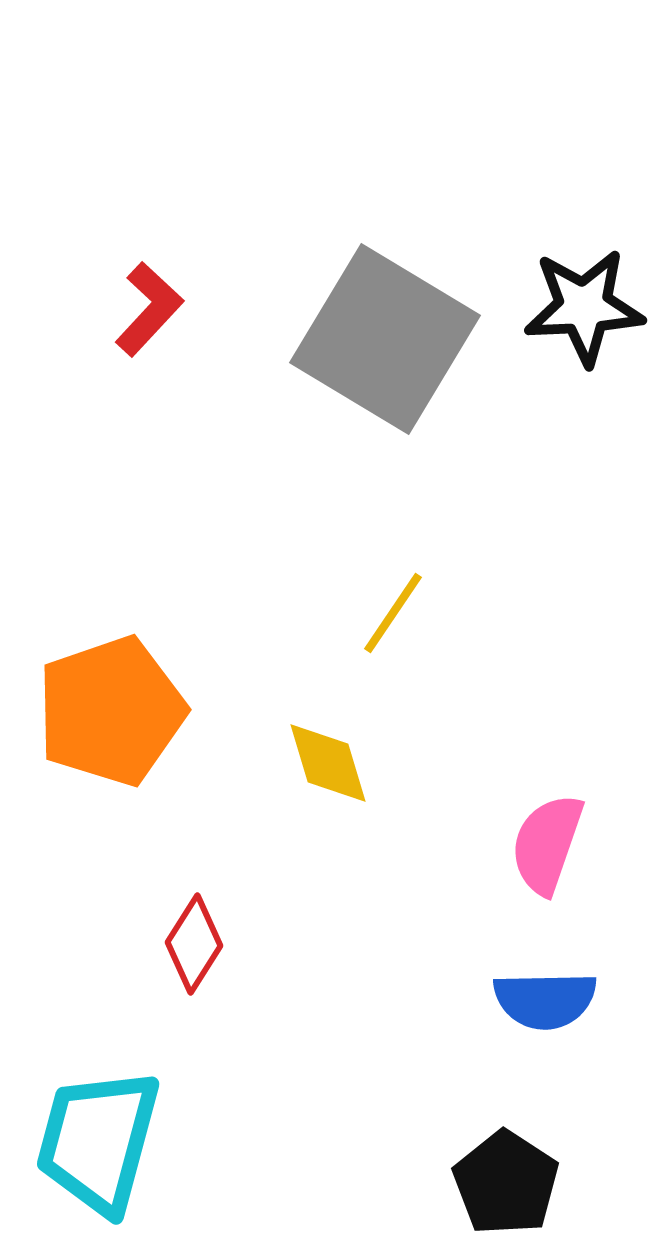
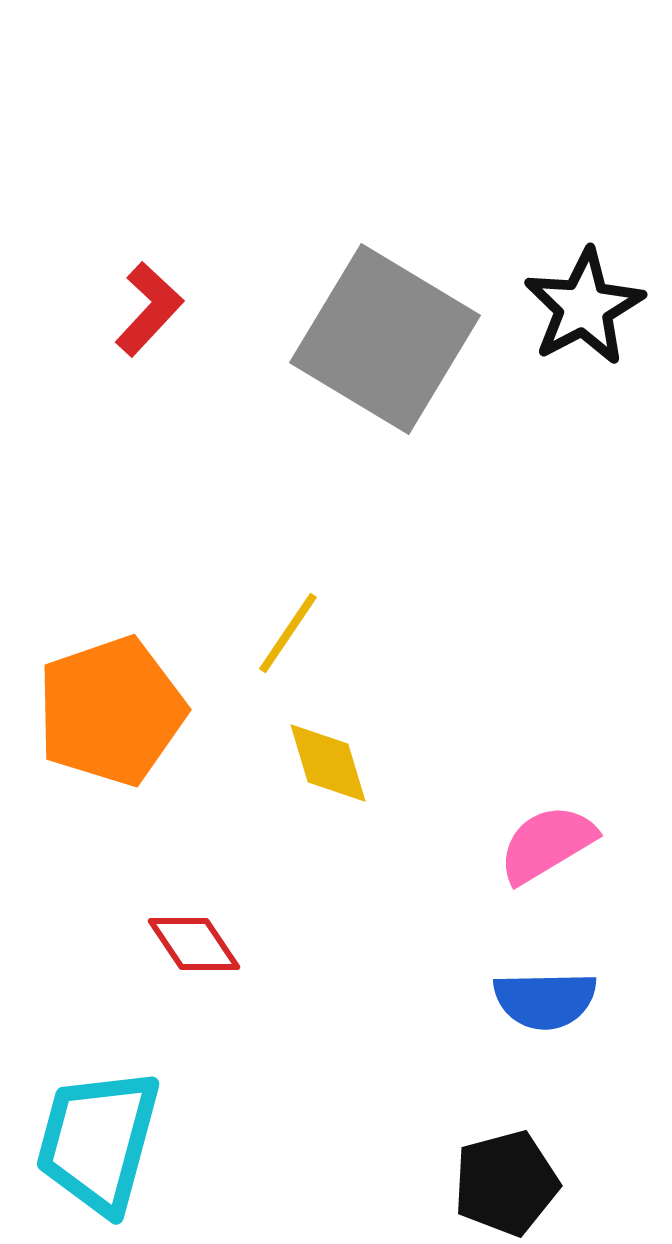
black star: rotated 25 degrees counterclockwise
yellow line: moved 105 px left, 20 px down
pink semicircle: rotated 40 degrees clockwise
red diamond: rotated 66 degrees counterclockwise
black pentagon: rotated 24 degrees clockwise
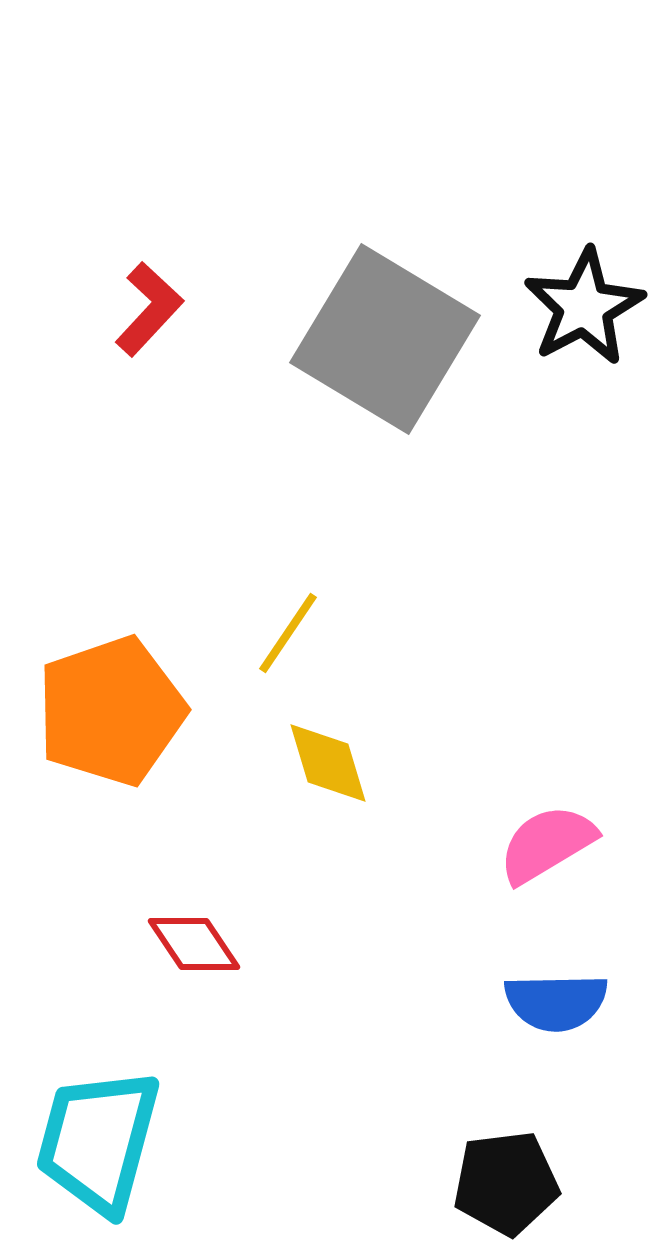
blue semicircle: moved 11 px right, 2 px down
black pentagon: rotated 8 degrees clockwise
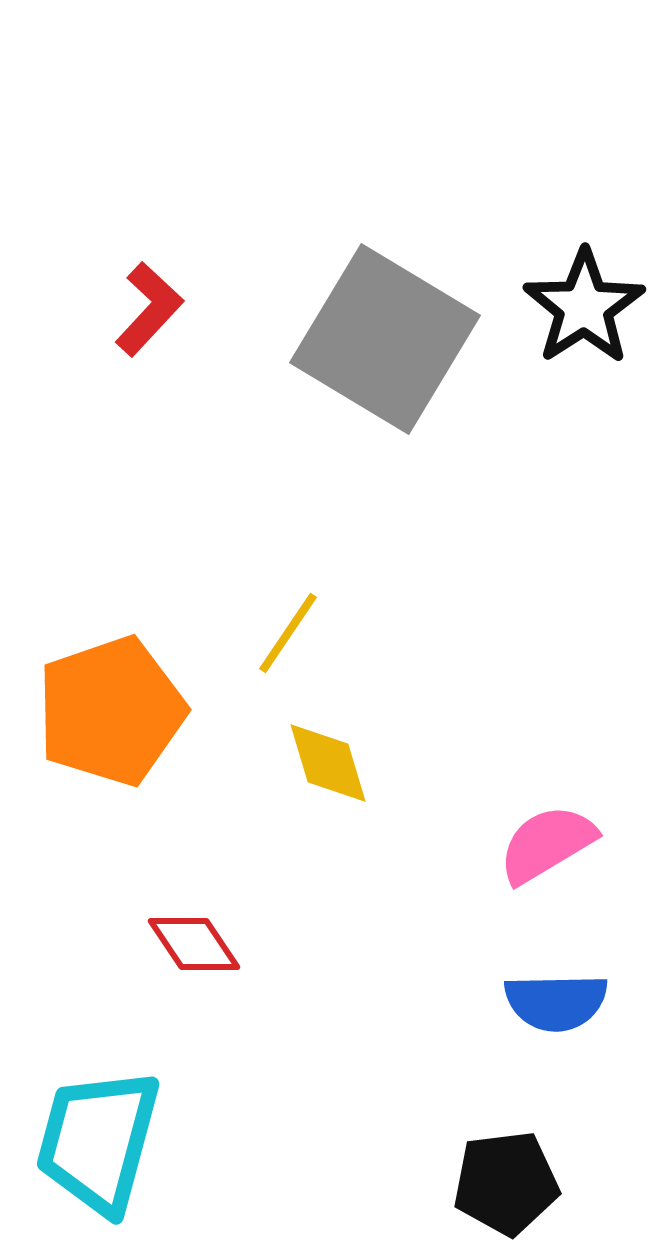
black star: rotated 5 degrees counterclockwise
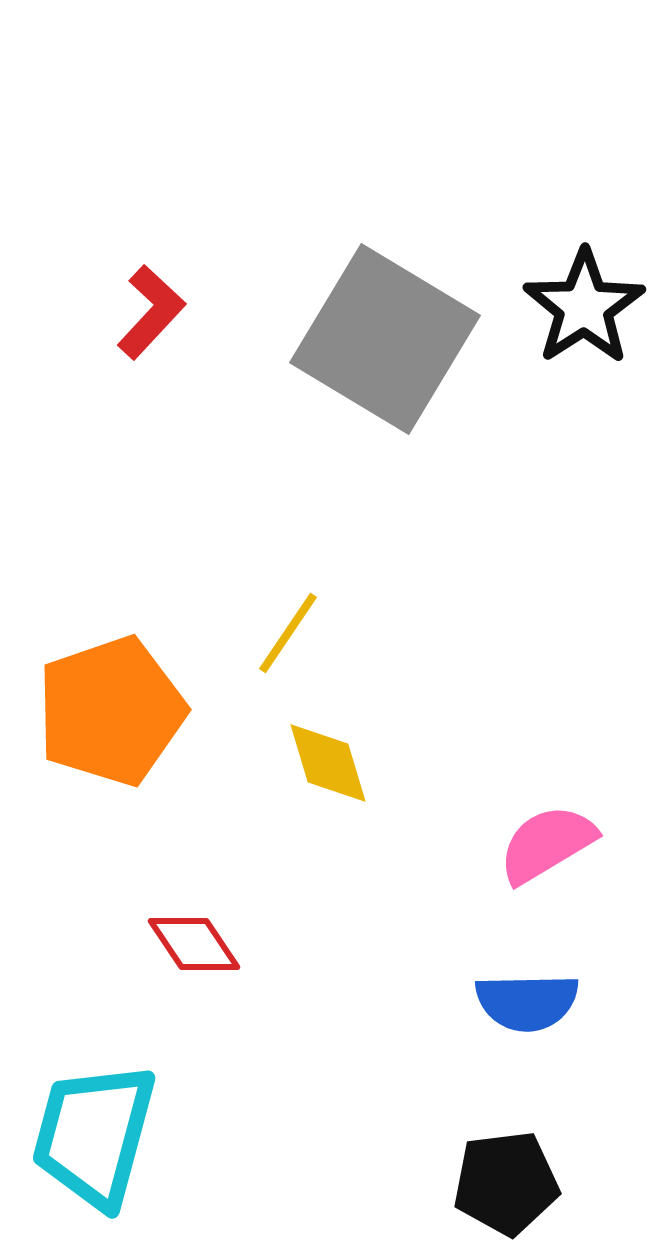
red L-shape: moved 2 px right, 3 px down
blue semicircle: moved 29 px left
cyan trapezoid: moved 4 px left, 6 px up
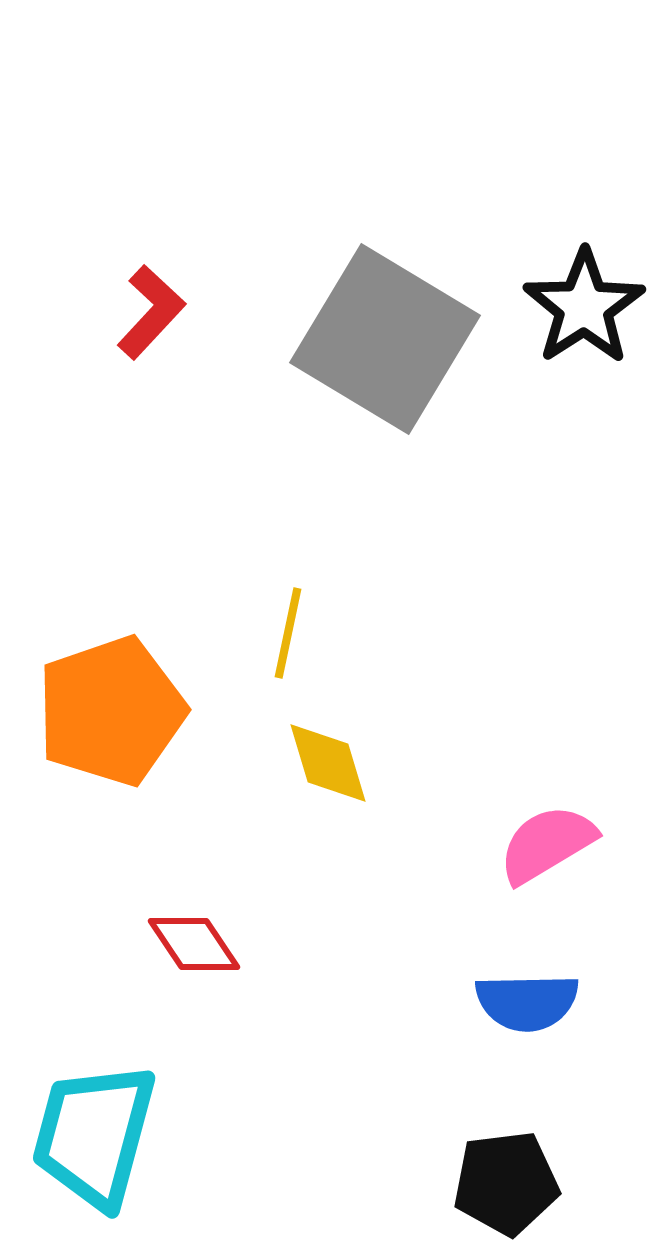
yellow line: rotated 22 degrees counterclockwise
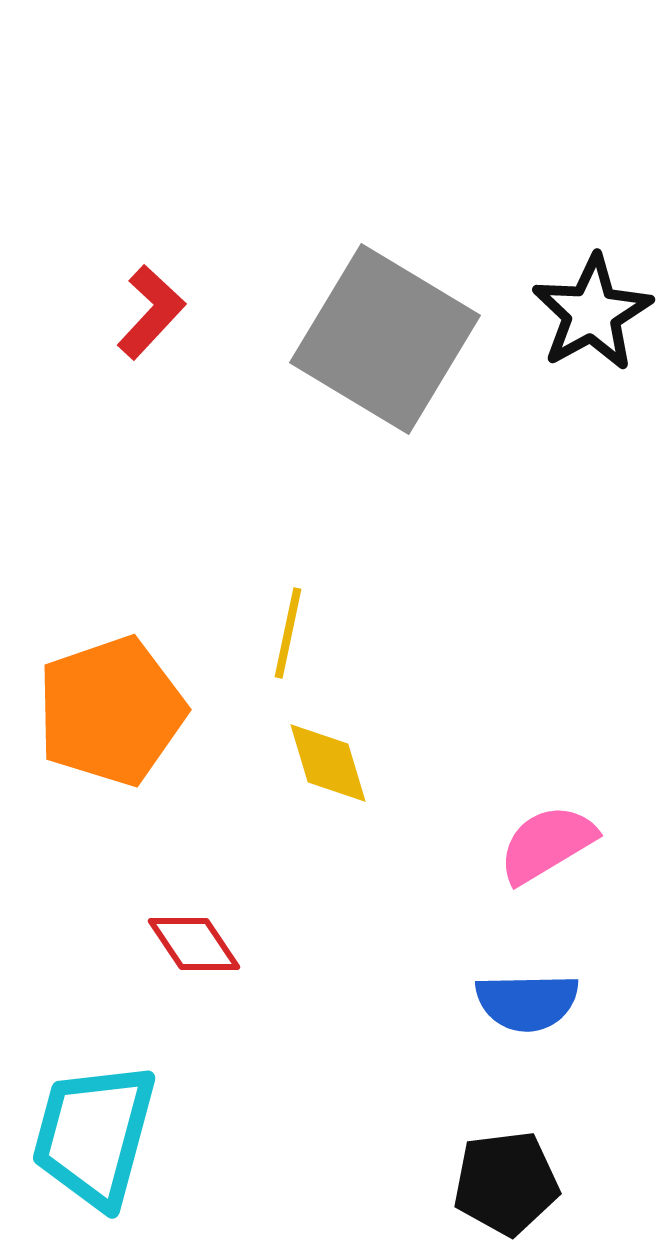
black star: moved 8 px right, 6 px down; rotated 4 degrees clockwise
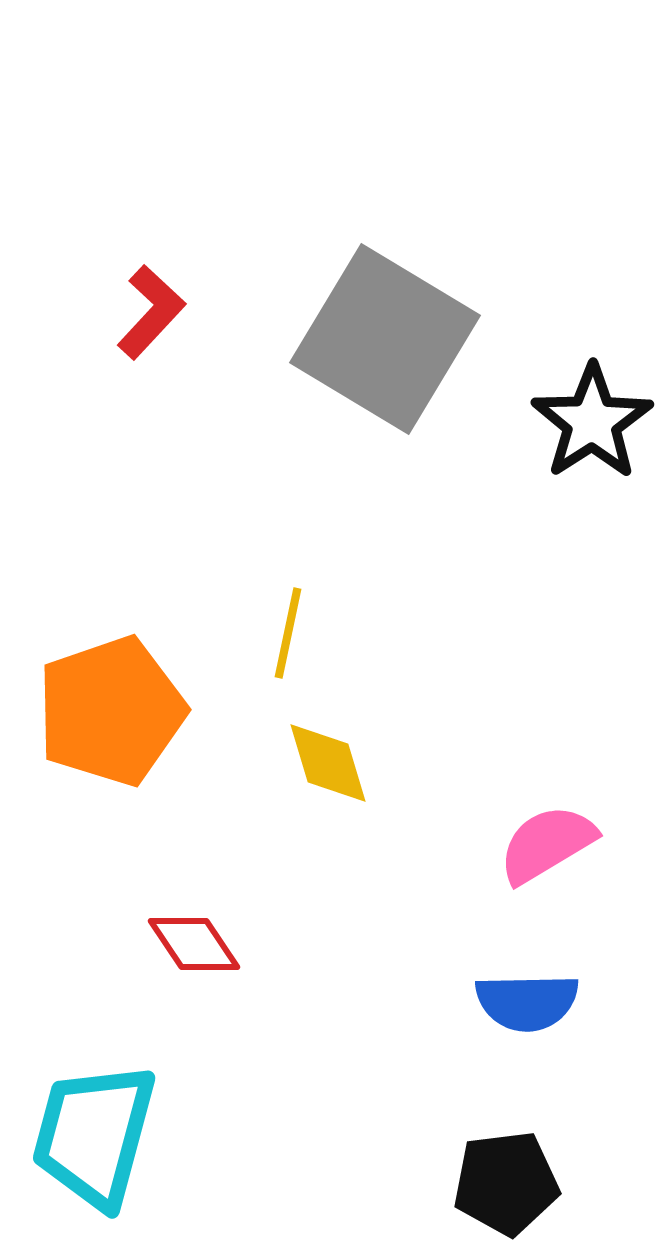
black star: moved 109 px down; rotated 4 degrees counterclockwise
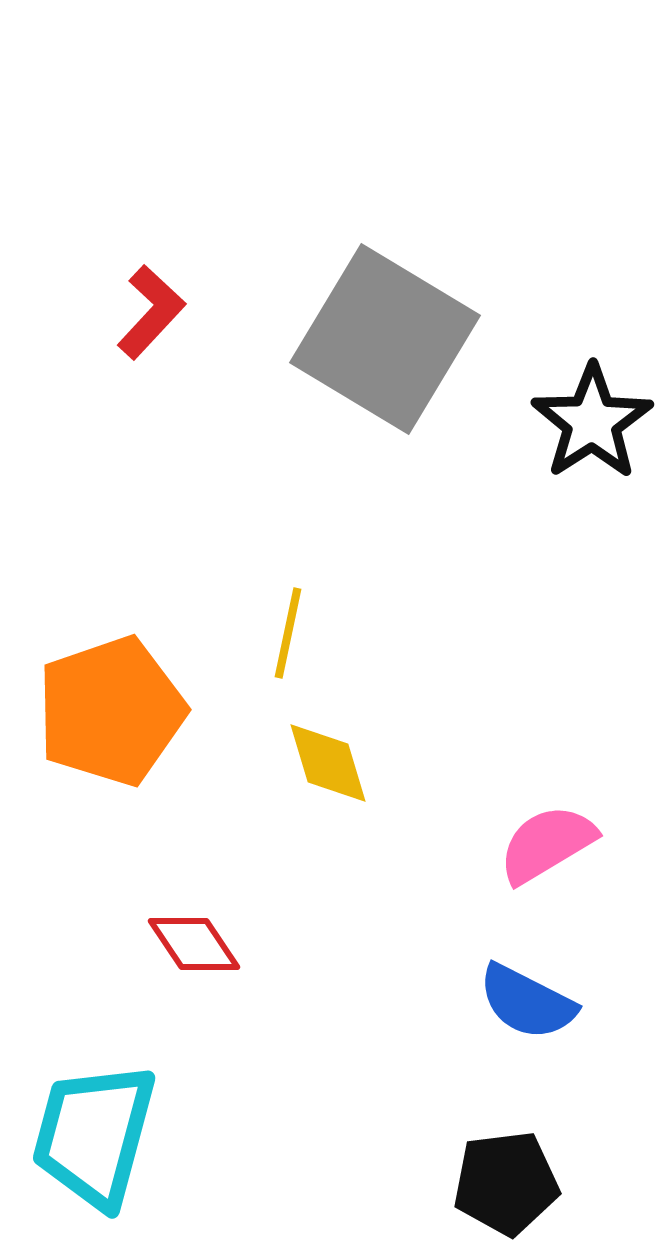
blue semicircle: rotated 28 degrees clockwise
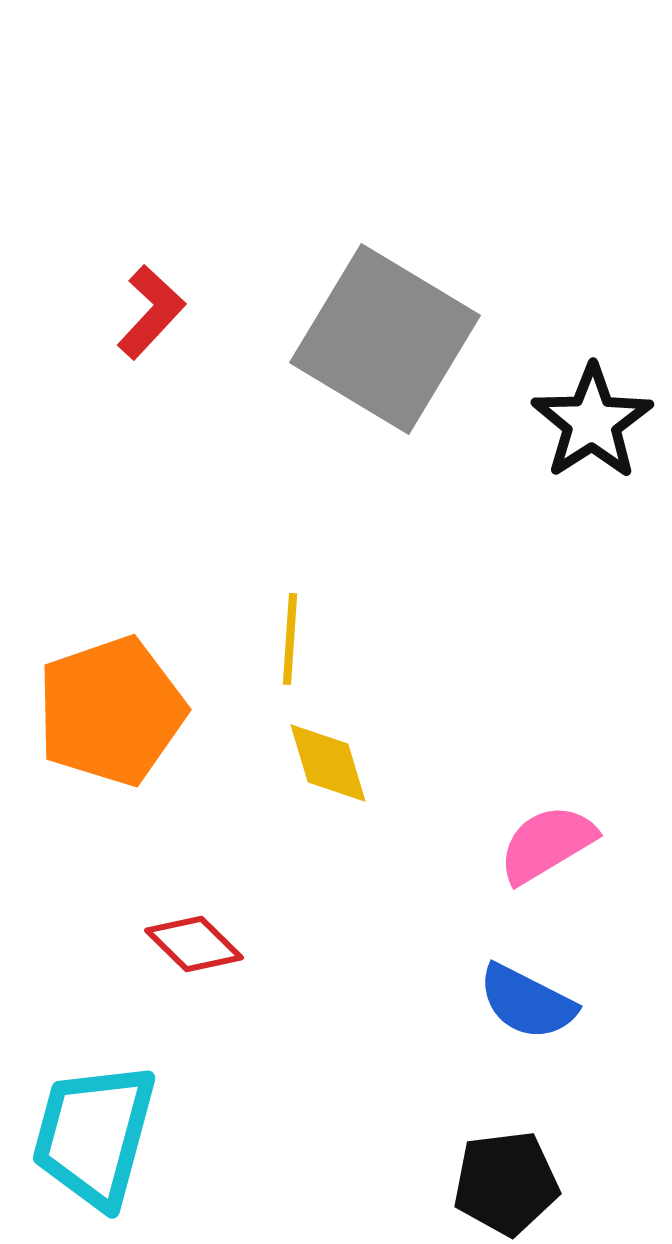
yellow line: moved 2 px right, 6 px down; rotated 8 degrees counterclockwise
red diamond: rotated 12 degrees counterclockwise
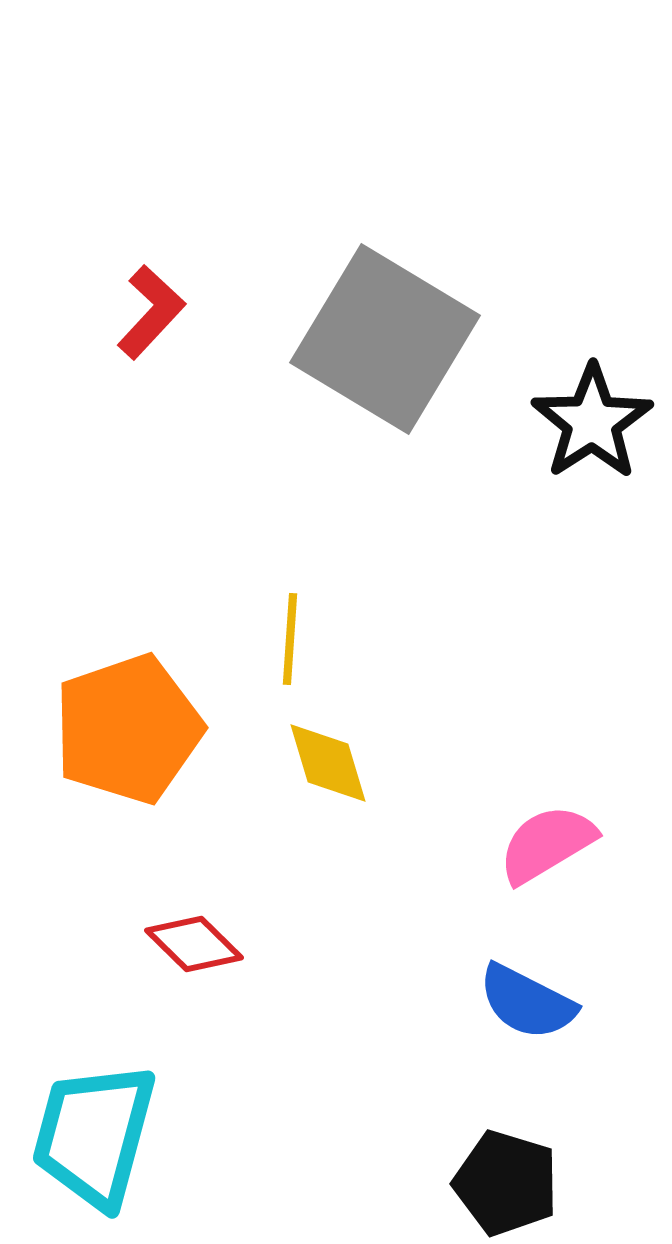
orange pentagon: moved 17 px right, 18 px down
black pentagon: rotated 24 degrees clockwise
